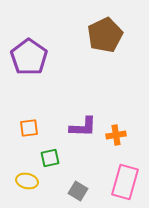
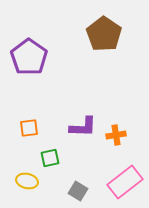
brown pentagon: moved 1 px left, 1 px up; rotated 12 degrees counterclockwise
pink rectangle: rotated 36 degrees clockwise
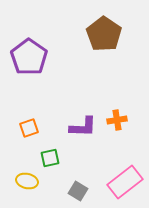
orange square: rotated 12 degrees counterclockwise
orange cross: moved 1 px right, 15 px up
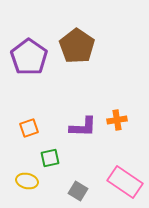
brown pentagon: moved 27 px left, 12 px down
pink rectangle: rotated 72 degrees clockwise
